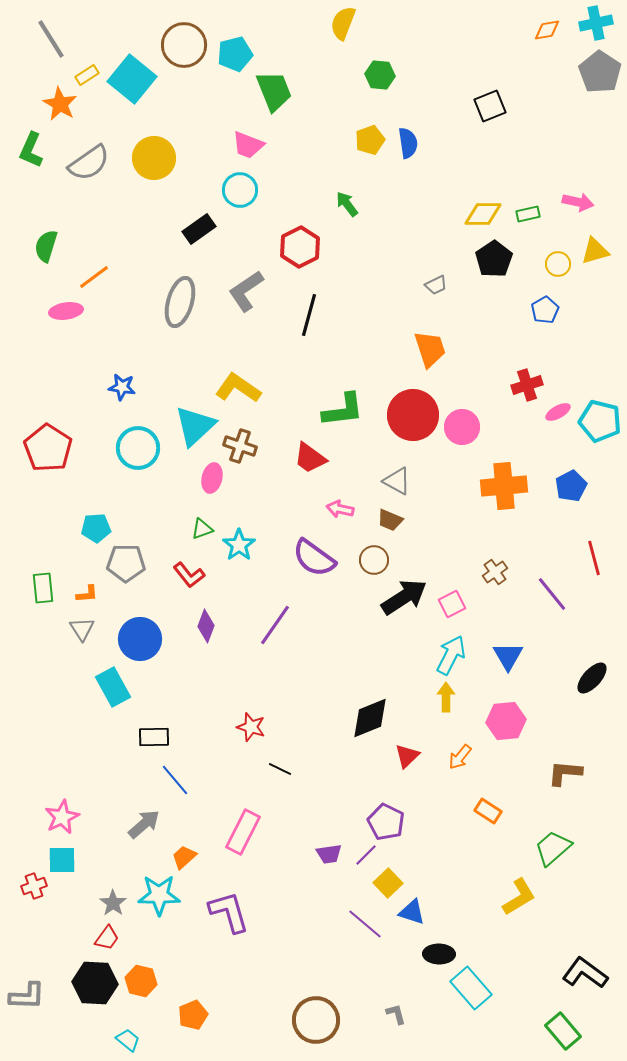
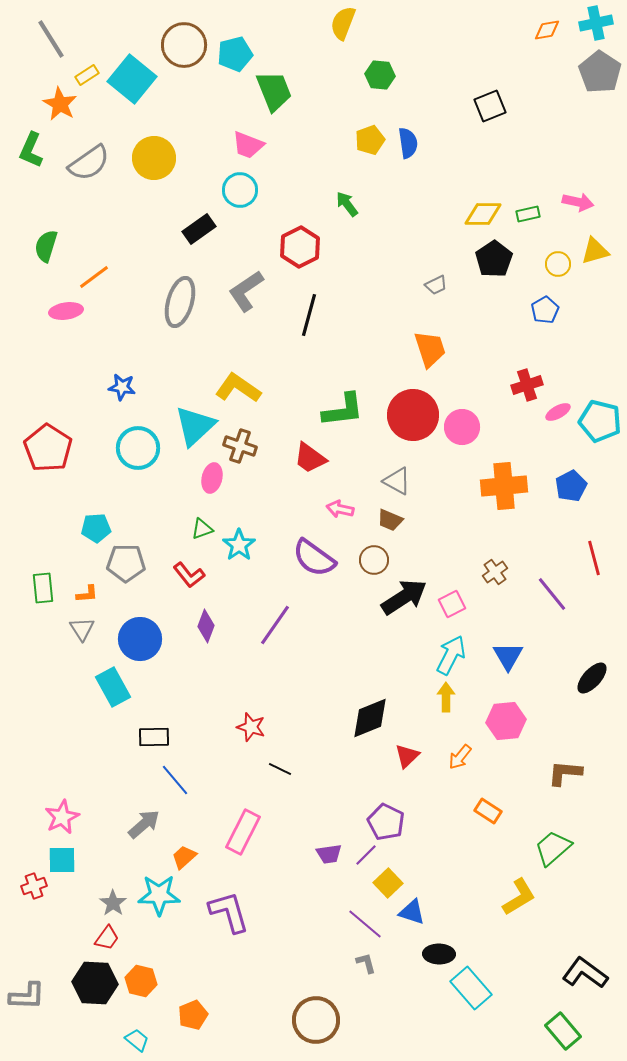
gray L-shape at (396, 1014): moved 30 px left, 51 px up
cyan trapezoid at (128, 1040): moved 9 px right
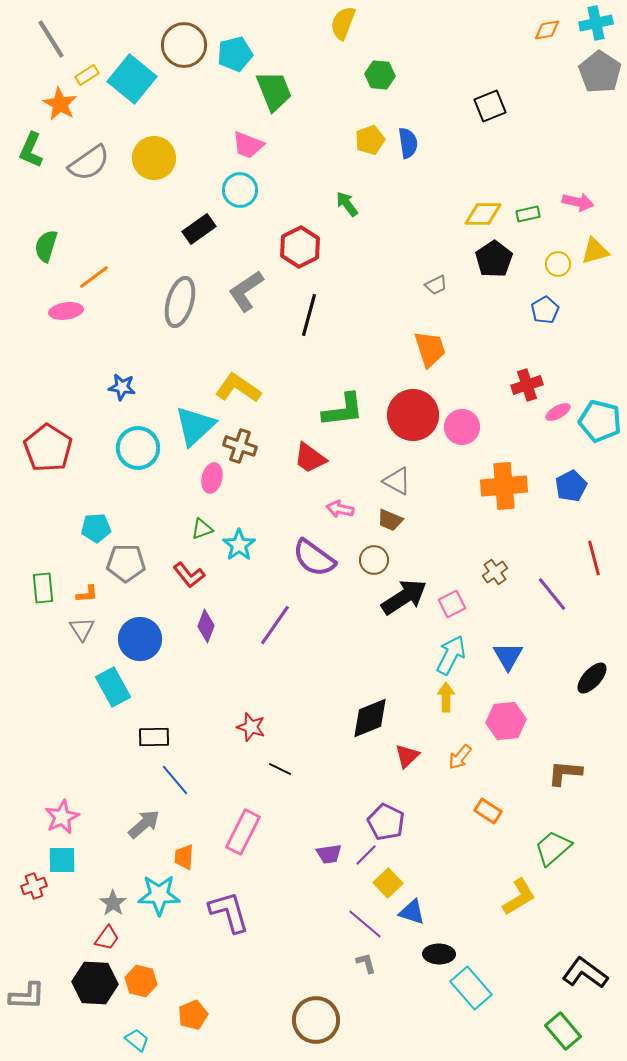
orange trapezoid at (184, 857): rotated 44 degrees counterclockwise
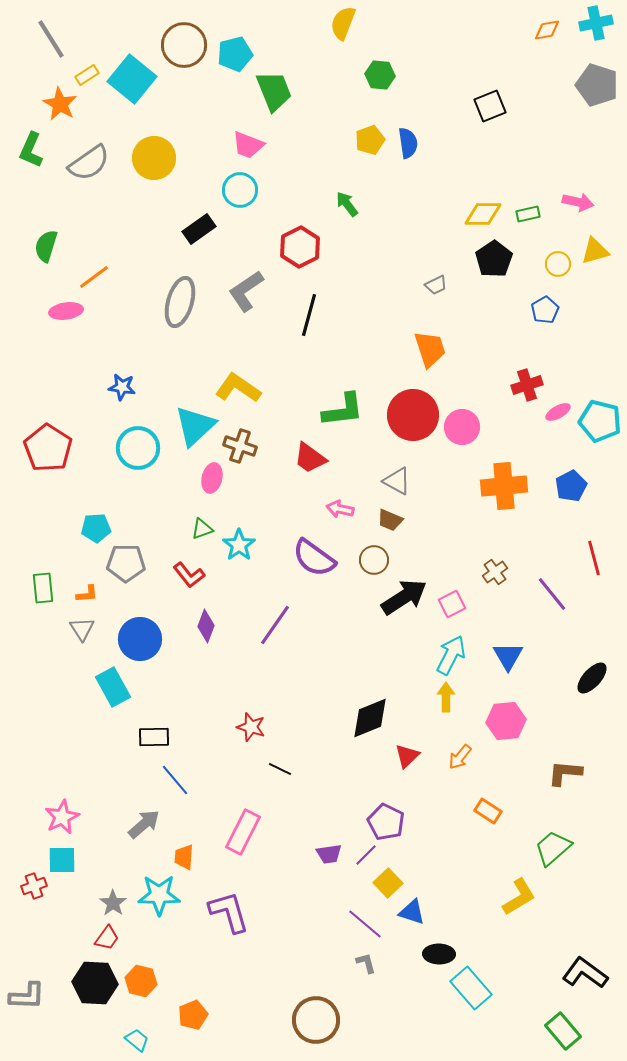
gray pentagon at (600, 72): moved 3 px left, 13 px down; rotated 15 degrees counterclockwise
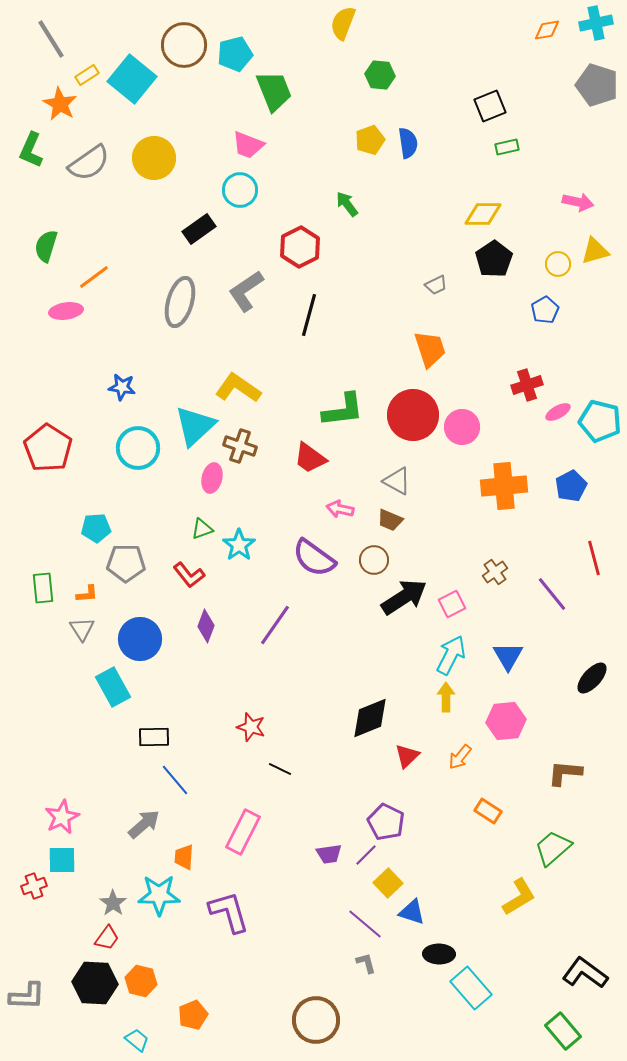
green rectangle at (528, 214): moved 21 px left, 67 px up
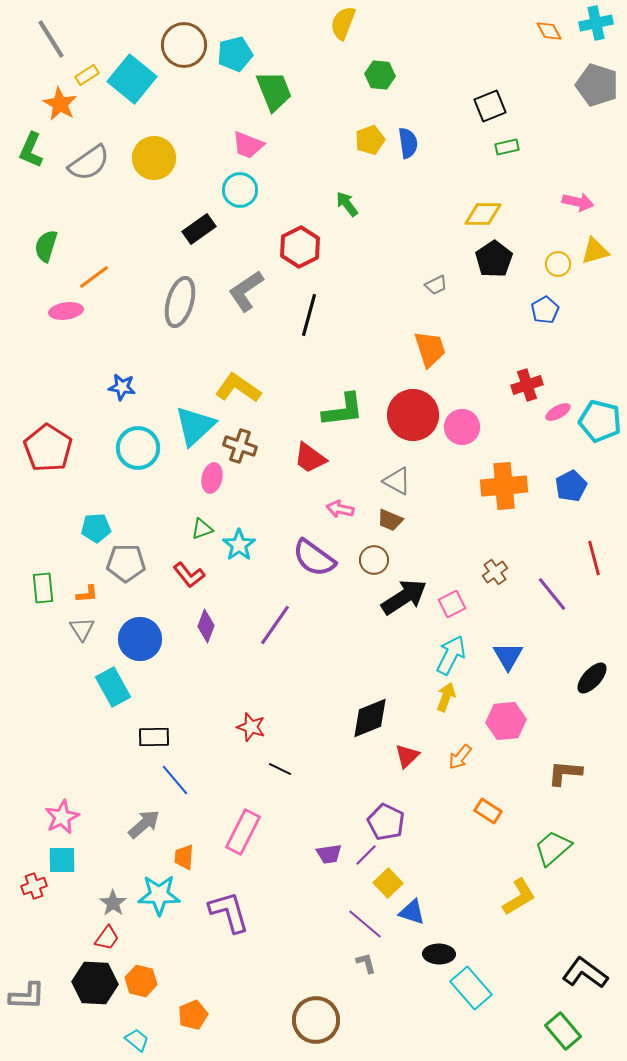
orange diamond at (547, 30): moved 2 px right, 1 px down; rotated 72 degrees clockwise
yellow arrow at (446, 697): rotated 20 degrees clockwise
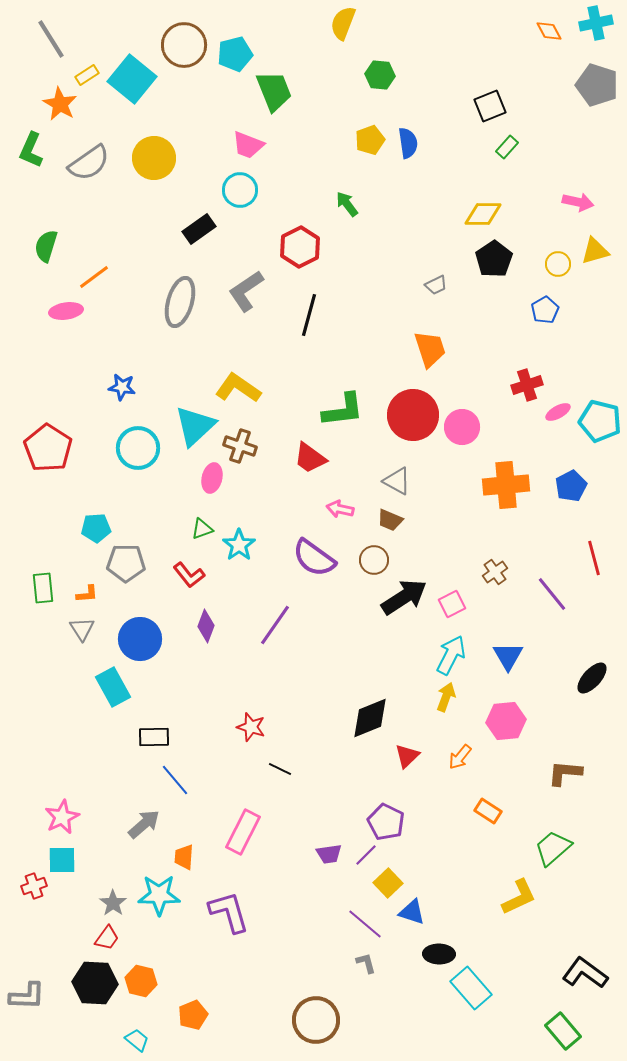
green rectangle at (507, 147): rotated 35 degrees counterclockwise
orange cross at (504, 486): moved 2 px right, 1 px up
yellow L-shape at (519, 897): rotated 6 degrees clockwise
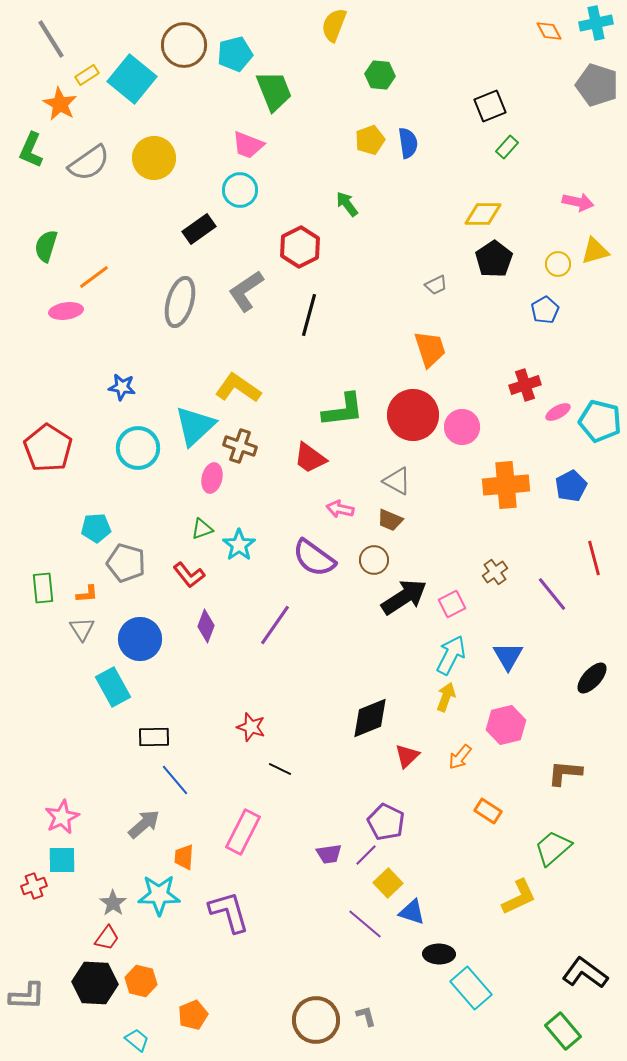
yellow semicircle at (343, 23): moved 9 px left, 2 px down
red cross at (527, 385): moved 2 px left
gray pentagon at (126, 563): rotated 15 degrees clockwise
pink hexagon at (506, 721): moved 4 px down; rotated 9 degrees counterclockwise
gray L-shape at (366, 963): moved 53 px down
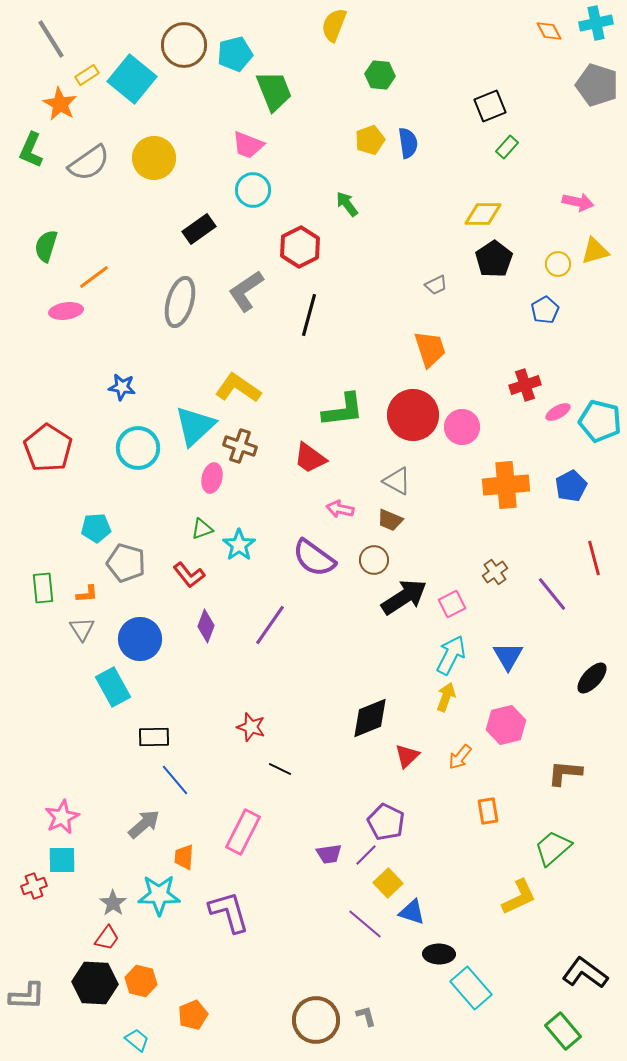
cyan circle at (240, 190): moved 13 px right
purple line at (275, 625): moved 5 px left
orange rectangle at (488, 811): rotated 48 degrees clockwise
